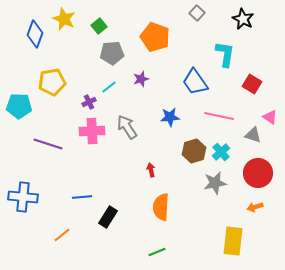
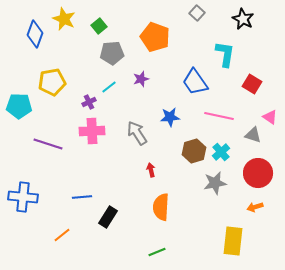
gray arrow: moved 10 px right, 6 px down
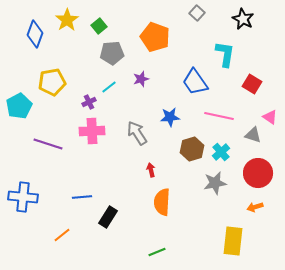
yellow star: moved 3 px right, 1 px down; rotated 15 degrees clockwise
cyan pentagon: rotated 30 degrees counterclockwise
brown hexagon: moved 2 px left, 2 px up
orange semicircle: moved 1 px right, 5 px up
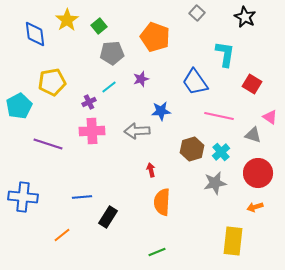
black star: moved 2 px right, 2 px up
blue diamond: rotated 28 degrees counterclockwise
blue star: moved 9 px left, 6 px up
gray arrow: moved 2 px up; rotated 60 degrees counterclockwise
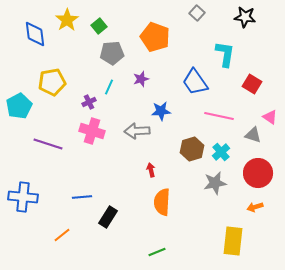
black star: rotated 20 degrees counterclockwise
cyan line: rotated 28 degrees counterclockwise
pink cross: rotated 20 degrees clockwise
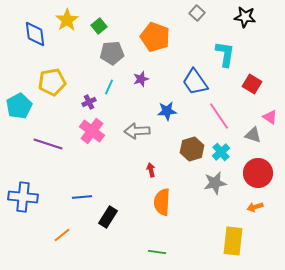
blue star: moved 6 px right
pink line: rotated 44 degrees clockwise
pink cross: rotated 20 degrees clockwise
green line: rotated 30 degrees clockwise
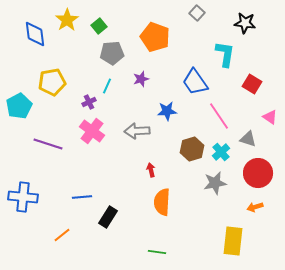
black star: moved 6 px down
cyan line: moved 2 px left, 1 px up
gray triangle: moved 5 px left, 4 px down
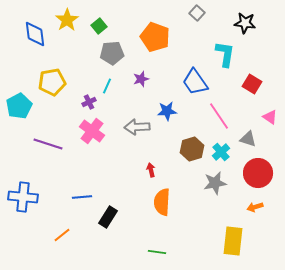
gray arrow: moved 4 px up
